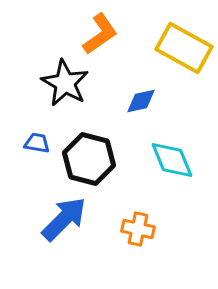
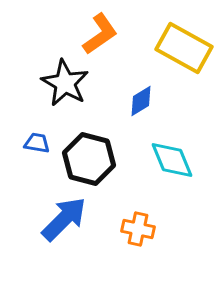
blue diamond: rotated 20 degrees counterclockwise
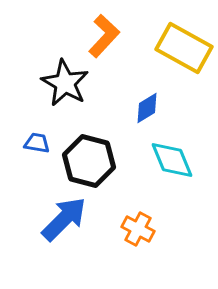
orange L-shape: moved 4 px right, 2 px down; rotated 12 degrees counterclockwise
blue diamond: moved 6 px right, 7 px down
black hexagon: moved 2 px down
orange cross: rotated 16 degrees clockwise
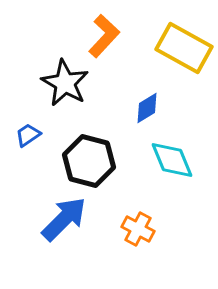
blue trapezoid: moved 9 px left, 8 px up; rotated 44 degrees counterclockwise
